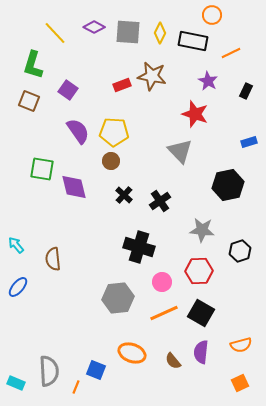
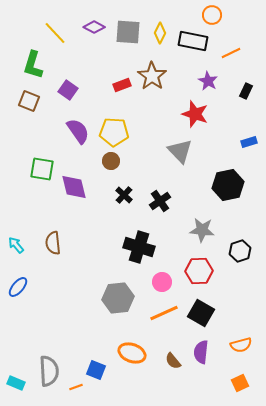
brown star at (152, 76): rotated 24 degrees clockwise
brown semicircle at (53, 259): moved 16 px up
orange line at (76, 387): rotated 48 degrees clockwise
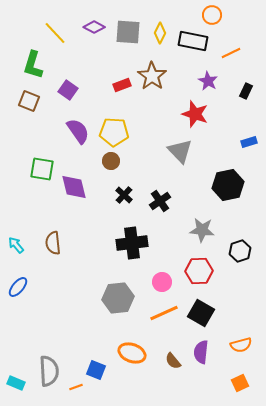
black cross at (139, 247): moved 7 px left, 4 px up; rotated 24 degrees counterclockwise
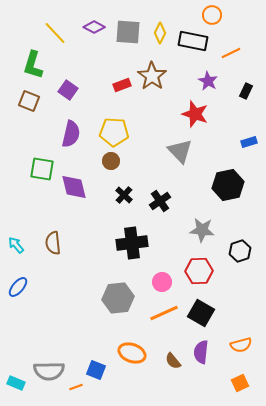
purple semicircle at (78, 131): moved 7 px left, 3 px down; rotated 48 degrees clockwise
gray semicircle at (49, 371): rotated 92 degrees clockwise
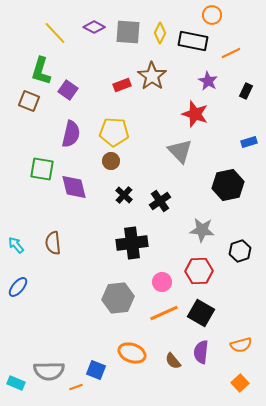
green L-shape at (33, 65): moved 8 px right, 6 px down
orange square at (240, 383): rotated 18 degrees counterclockwise
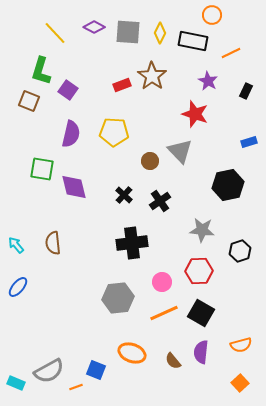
brown circle at (111, 161): moved 39 px right
gray semicircle at (49, 371): rotated 28 degrees counterclockwise
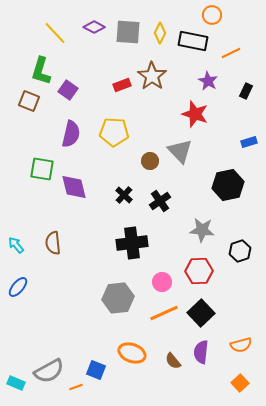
black square at (201, 313): rotated 16 degrees clockwise
